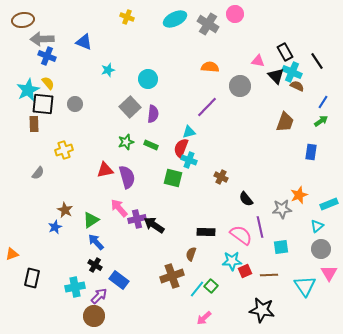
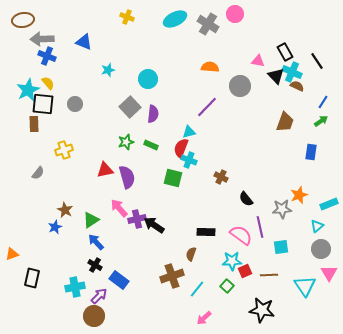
green square at (211, 286): moved 16 px right
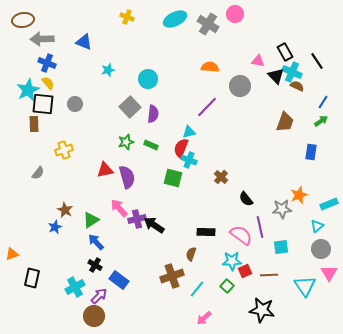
blue cross at (47, 56): moved 7 px down
brown cross at (221, 177): rotated 16 degrees clockwise
cyan cross at (75, 287): rotated 18 degrees counterclockwise
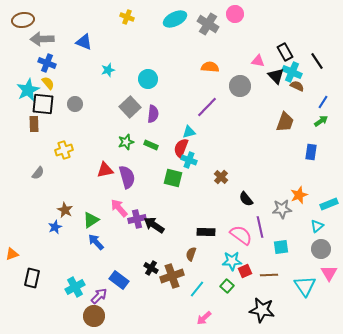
black cross at (95, 265): moved 56 px right, 3 px down
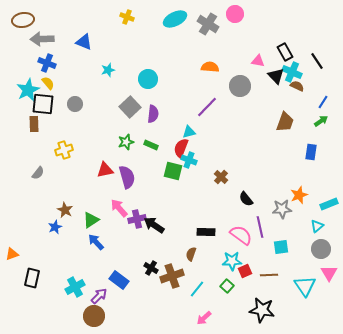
green square at (173, 178): moved 7 px up
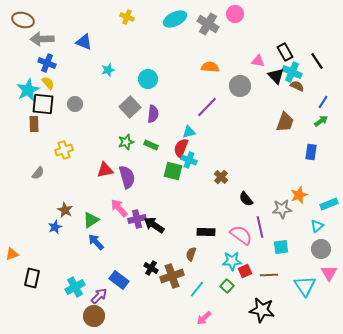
brown ellipse at (23, 20): rotated 25 degrees clockwise
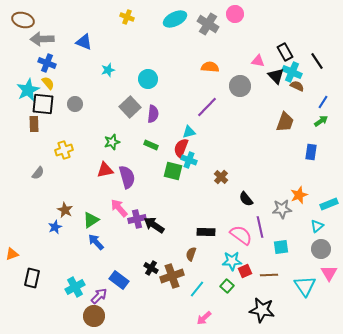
green star at (126, 142): moved 14 px left
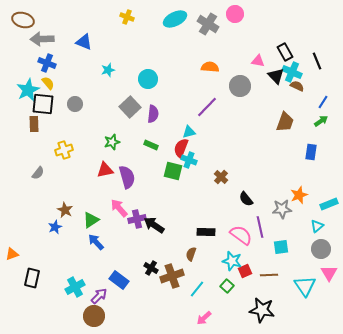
black line at (317, 61): rotated 12 degrees clockwise
cyan star at (232, 261): rotated 18 degrees clockwise
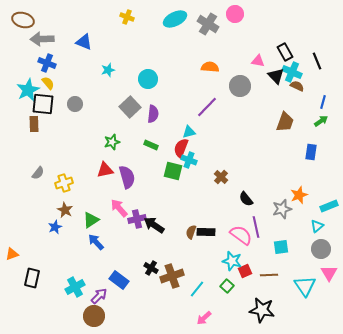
blue line at (323, 102): rotated 16 degrees counterclockwise
yellow cross at (64, 150): moved 33 px down
cyan rectangle at (329, 204): moved 2 px down
gray star at (282, 209): rotated 12 degrees counterclockwise
purple line at (260, 227): moved 4 px left
brown semicircle at (191, 254): moved 22 px up
